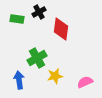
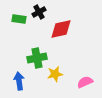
green rectangle: moved 2 px right
red diamond: rotated 70 degrees clockwise
green cross: rotated 18 degrees clockwise
yellow star: moved 2 px up
blue arrow: moved 1 px down
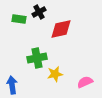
blue arrow: moved 7 px left, 4 px down
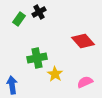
green rectangle: rotated 64 degrees counterclockwise
red diamond: moved 22 px right, 12 px down; rotated 60 degrees clockwise
yellow star: rotated 28 degrees counterclockwise
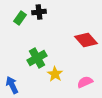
black cross: rotated 24 degrees clockwise
green rectangle: moved 1 px right, 1 px up
red diamond: moved 3 px right, 1 px up
green cross: rotated 18 degrees counterclockwise
blue arrow: rotated 18 degrees counterclockwise
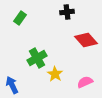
black cross: moved 28 px right
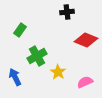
green rectangle: moved 12 px down
red diamond: rotated 25 degrees counterclockwise
green cross: moved 2 px up
yellow star: moved 3 px right, 2 px up
blue arrow: moved 3 px right, 8 px up
